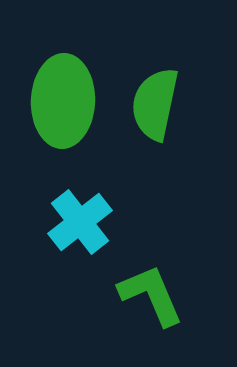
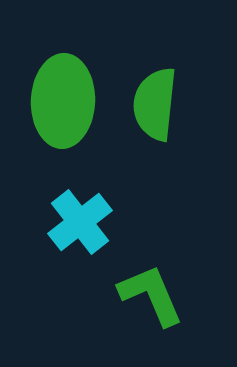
green semicircle: rotated 6 degrees counterclockwise
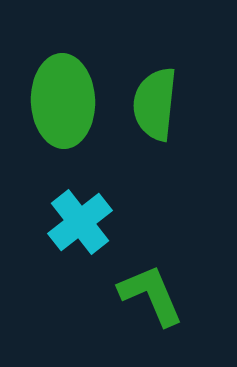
green ellipse: rotated 4 degrees counterclockwise
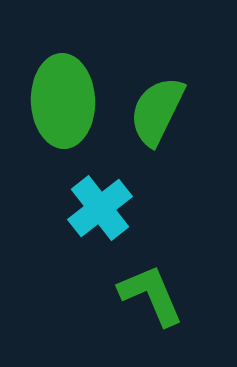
green semicircle: moved 2 px right, 7 px down; rotated 20 degrees clockwise
cyan cross: moved 20 px right, 14 px up
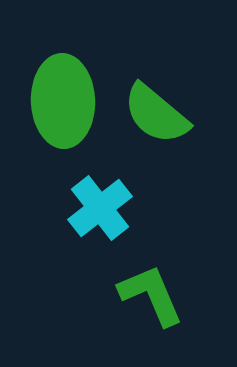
green semicircle: moved 1 px left, 3 px down; rotated 76 degrees counterclockwise
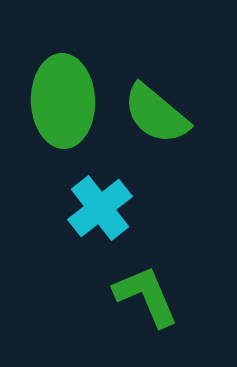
green L-shape: moved 5 px left, 1 px down
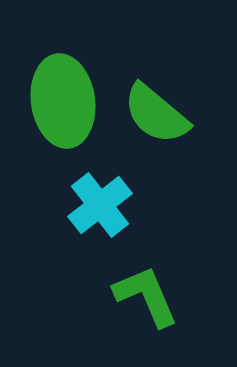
green ellipse: rotated 6 degrees counterclockwise
cyan cross: moved 3 px up
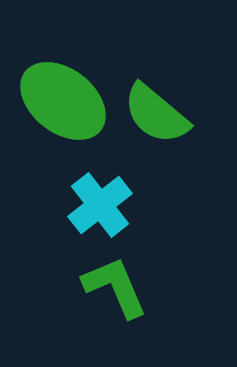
green ellipse: rotated 44 degrees counterclockwise
green L-shape: moved 31 px left, 9 px up
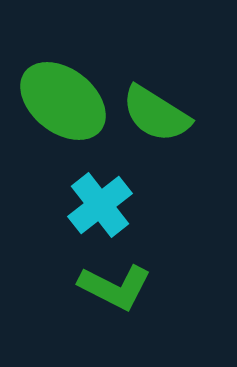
green semicircle: rotated 8 degrees counterclockwise
green L-shape: rotated 140 degrees clockwise
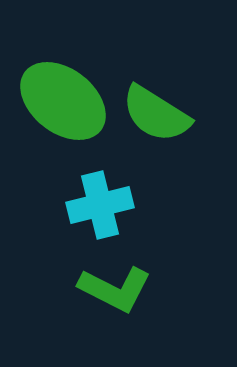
cyan cross: rotated 24 degrees clockwise
green L-shape: moved 2 px down
